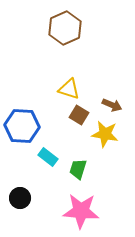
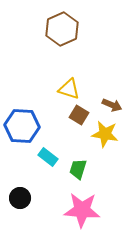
brown hexagon: moved 3 px left, 1 px down
pink star: moved 1 px right, 1 px up
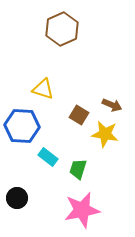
yellow triangle: moved 26 px left
black circle: moved 3 px left
pink star: rotated 15 degrees counterclockwise
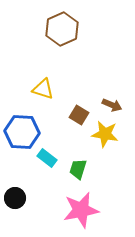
blue hexagon: moved 6 px down
cyan rectangle: moved 1 px left, 1 px down
black circle: moved 2 px left
pink star: moved 1 px left
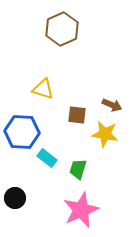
brown square: moved 2 px left; rotated 24 degrees counterclockwise
pink star: rotated 12 degrees counterclockwise
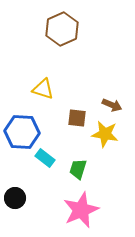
brown square: moved 3 px down
cyan rectangle: moved 2 px left
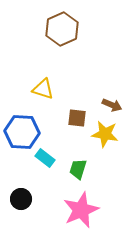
black circle: moved 6 px right, 1 px down
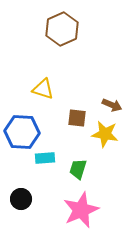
cyan rectangle: rotated 42 degrees counterclockwise
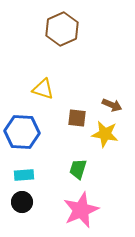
cyan rectangle: moved 21 px left, 17 px down
black circle: moved 1 px right, 3 px down
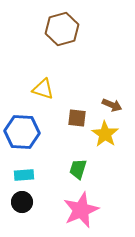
brown hexagon: rotated 8 degrees clockwise
yellow star: rotated 24 degrees clockwise
